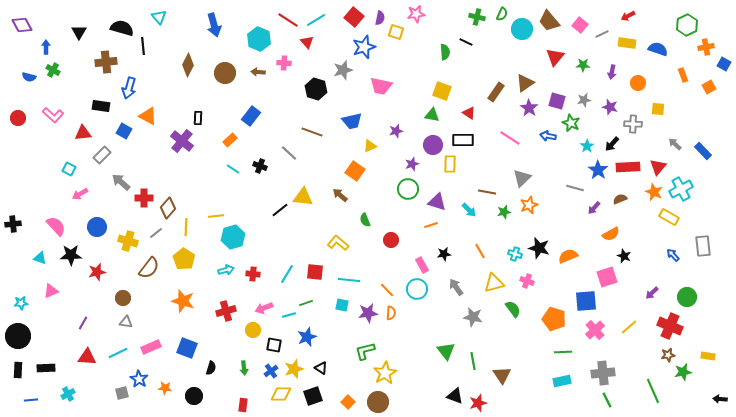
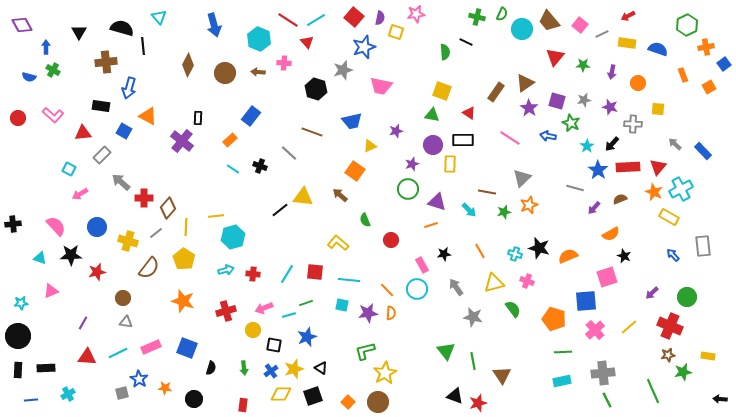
blue square at (724, 64): rotated 24 degrees clockwise
black circle at (194, 396): moved 3 px down
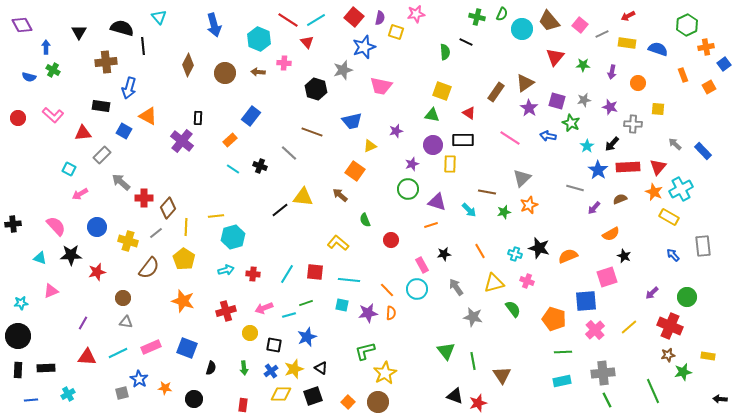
yellow circle at (253, 330): moved 3 px left, 3 px down
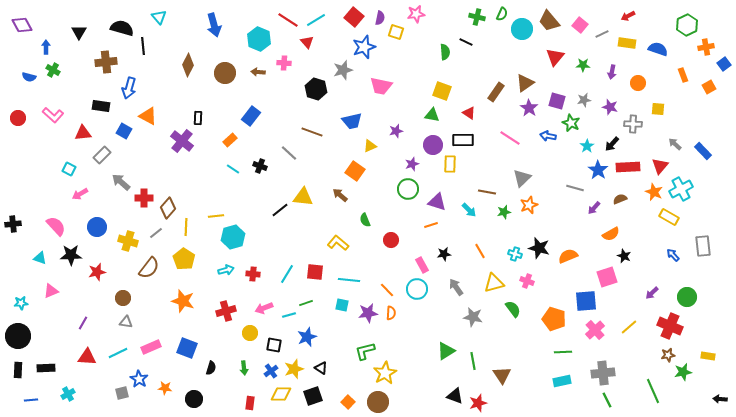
red triangle at (658, 167): moved 2 px right, 1 px up
green triangle at (446, 351): rotated 36 degrees clockwise
red rectangle at (243, 405): moved 7 px right, 2 px up
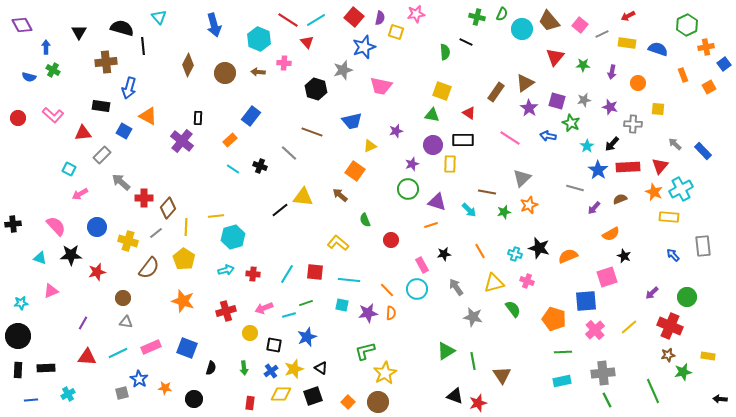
yellow rectangle at (669, 217): rotated 24 degrees counterclockwise
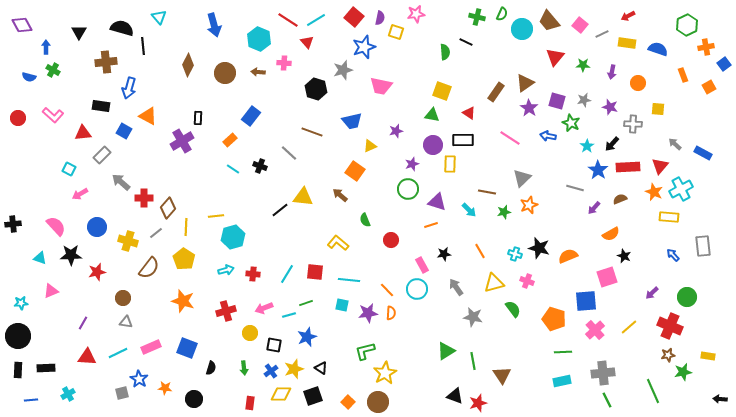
purple cross at (182, 141): rotated 20 degrees clockwise
blue rectangle at (703, 151): moved 2 px down; rotated 18 degrees counterclockwise
